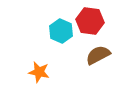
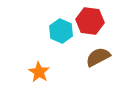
brown semicircle: moved 2 px down
orange star: rotated 20 degrees clockwise
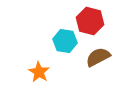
red hexagon: rotated 8 degrees clockwise
cyan hexagon: moved 4 px right, 10 px down; rotated 15 degrees counterclockwise
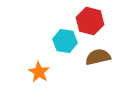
brown semicircle: rotated 15 degrees clockwise
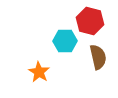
cyan hexagon: rotated 10 degrees counterclockwise
brown semicircle: rotated 90 degrees clockwise
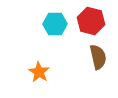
red hexagon: moved 1 px right
cyan hexagon: moved 10 px left, 17 px up
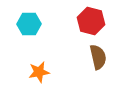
cyan hexagon: moved 26 px left
orange star: rotated 30 degrees clockwise
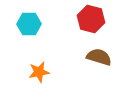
red hexagon: moved 2 px up
brown semicircle: moved 1 px right; rotated 60 degrees counterclockwise
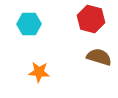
orange star: rotated 15 degrees clockwise
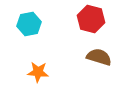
cyan hexagon: rotated 10 degrees counterclockwise
orange star: moved 1 px left
